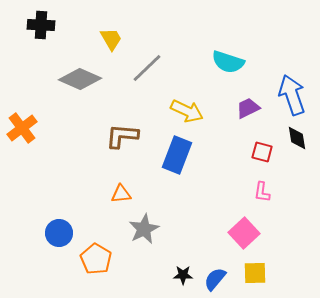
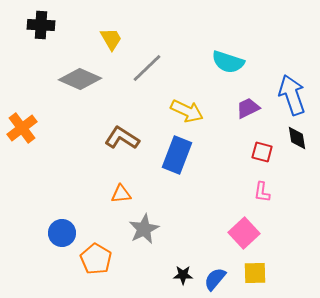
brown L-shape: moved 2 px down; rotated 28 degrees clockwise
blue circle: moved 3 px right
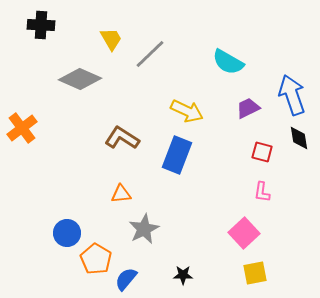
cyan semicircle: rotated 12 degrees clockwise
gray line: moved 3 px right, 14 px up
black diamond: moved 2 px right
blue circle: moved 5 px right
yellow square: rotated 10 degrees counterclockwise
blue semicircle: moved 89 px left
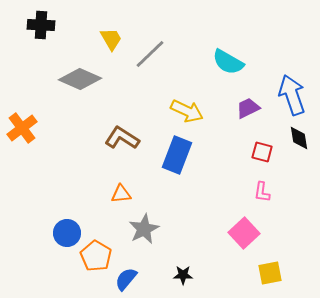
orange pentagon: moved 3 px up
yellow square: moved 15 px right
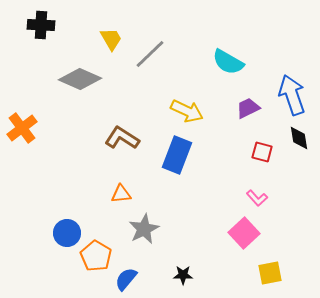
pink L-shape: moved 5 px left, 6 px down; rotated 50 degrees counterclockwise
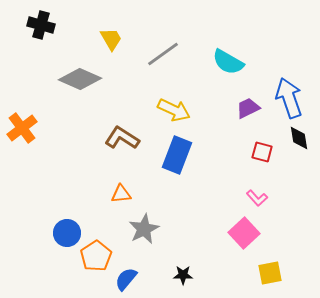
black cross: rotated 12 degrees clockwise
gray line: moved 13 px right; rotated 8 degrees clockwise
blue arrow: moved 3 px left, 3 px down
yellow arrow: moved 13 px left, 1 px up
orange pentagon: rotated 8 degrees clockwise
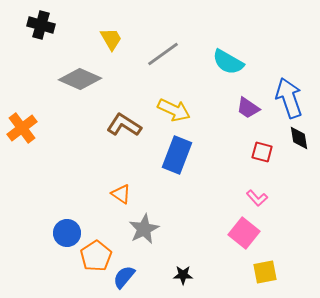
purple trapezoid: rotated 120 degrees counterclockwise
brown L-shape: moved 2 px right, 13 px up
orange triangle: rotated 40 degrees clockwise
pink square: rotated 8 degrees counterclockwise
yellow square: moved 5 px left, 1 px up
blue semicircle: moved 2 px left, 2 px up
